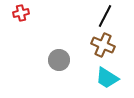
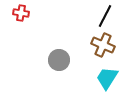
red cross: rotated 21 degrees clockwise
cyan trapezoid: rotated 90 degrees clockwise
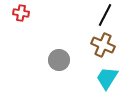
black line: moved 1 px up
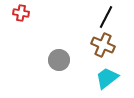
black line: moved 1 px right, 2 px down
cyan trapezoid: rotated 20 degrees clockwise
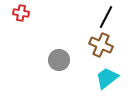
brown cross: moved 2 px left
